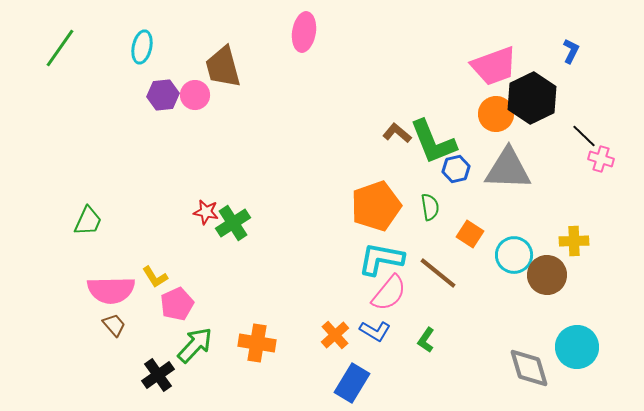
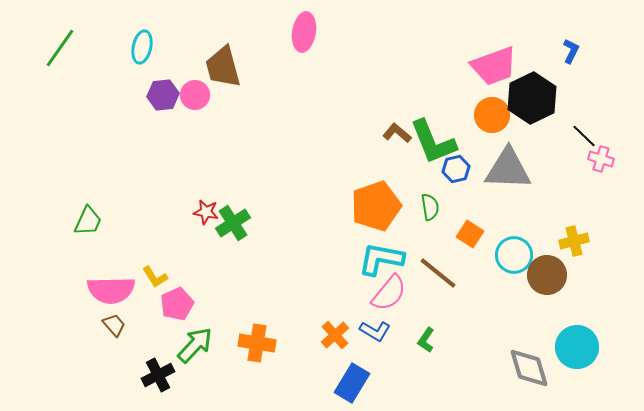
orange circle at (496, 114): moved 4 px left, 1 px down
yellow cross at (574, 241): rotated 12 degrees counterclockwise
black cross at (158, 375): rotated 8 degrees clockwise
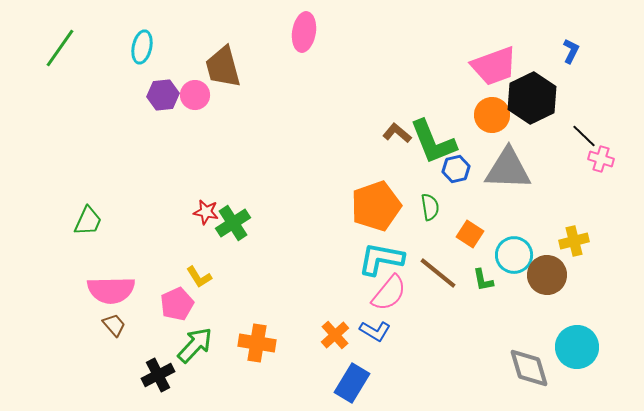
yellow L-shape at (155, 277): moved 44 px right
green L-shape at (426, 340): moved 57 px right, 60 px up; rotated 45 degrees counterclockwise
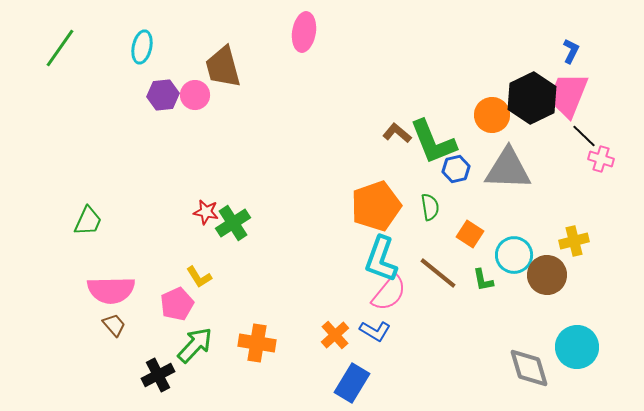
pink trapezoid at (494, 66): moved 74 px right, 29 px down; rotated 132 degrees clockwise
cyan L-shape at (381, 259): rotated 81 degrees counterclockwise
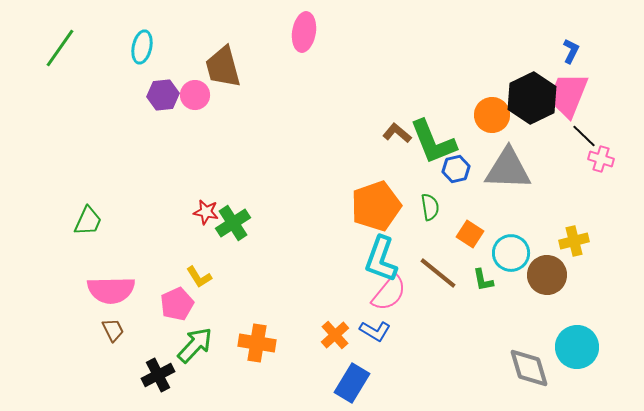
cyan circle at (514, 255): moved 3 px left, 2 px up
brown trapezoid at (114, 325): moved 1 px left, 5 px down; rotated 15 degrees clockwise
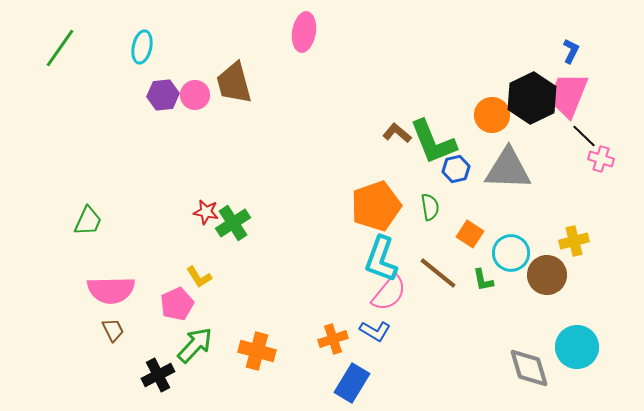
brown trapezoid at (223, 67): moved 11 px right, 16 px down
orange cross at (335, 335): moved 2 px left, 4 px down; rotated 24 degrees clockwise
orange cross at (257, 343): moved 8 px down; rotated 6 degrees clockwise
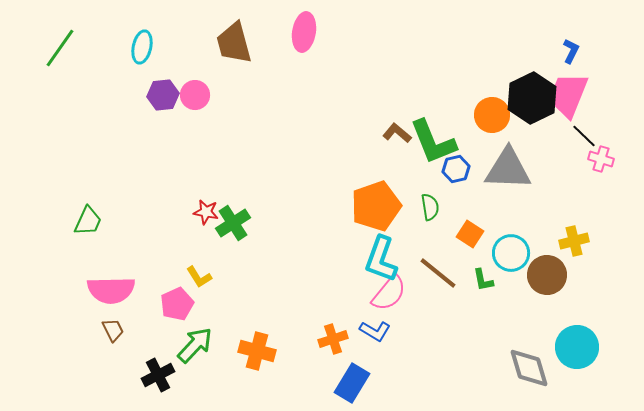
brown trapezoid at (234, 83): moved 40 px up
